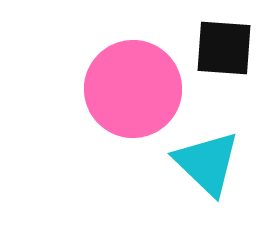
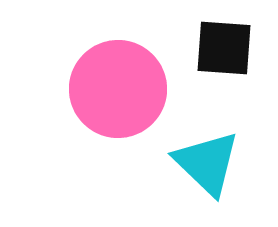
pink circle: moved 15 px left
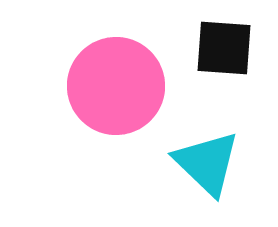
pink circle: moved 2 px left, 3 px up
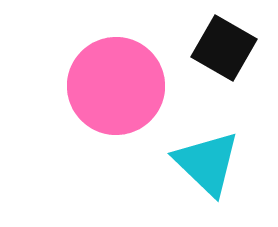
black square: rotated 26 degrees clockwise
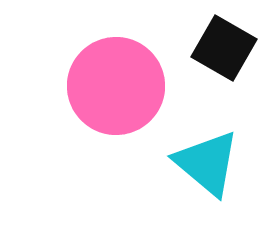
cyan triangle: rotated 4 degrees counterclockwise
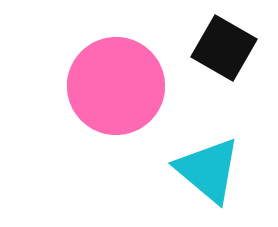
cyan triangle: moved 1 px right, 7 px down
